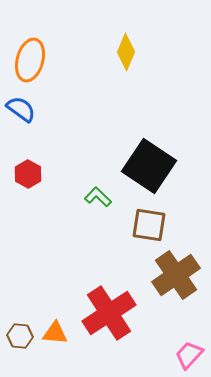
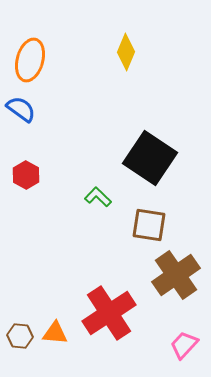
black square: moved 1 px right, 8 px up
red hexagon: moved 2 px left, 1 px down
pink trapezoid: moved 5 px left, 10 px up
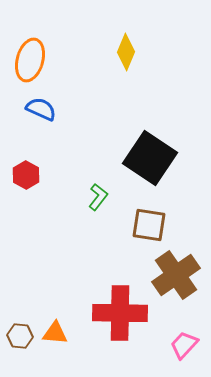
blue semicircle: moved 20 px right; rotated 12 degrees counterclockwise
green L-shape: rotated 84 degrees clockwise
red cross: moved 11 px right; rotated 34 degrees clockwise
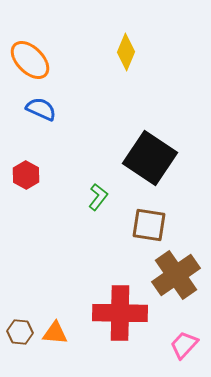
orange ellipse: rotated 60 degrees counterclockwise
brown hexagon: moved 4 px up
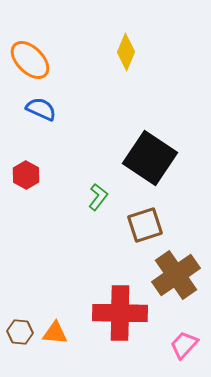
brown square: moved 4 px left; rotated 27 degrees counterclockwise
